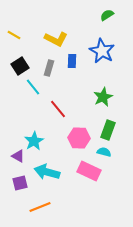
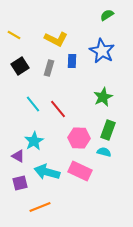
cyan line: moved 17 px down
pink rectangle: moved 9 px left
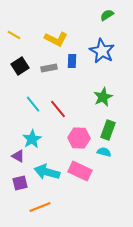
gray rectangle: rotated 63 degrees clockwise
cyan star: moved 2 px left, 2 px up
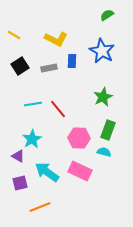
cyan line: rotated 60 degrees counterclockwise
cyan arrow: rotated 20 degrees clockwise
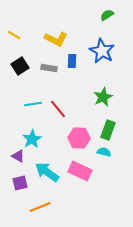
gray rectangle: rotated 21 degrees clockwise
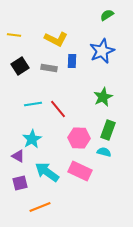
yellow line: rotated 24 degrees counterclockwise
blue star: rotated 20 degrees clockwise
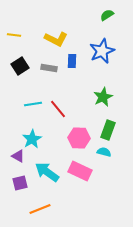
orange line: moved 2 px down
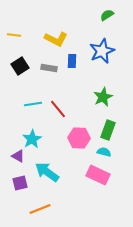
pink rectangle: moved 18 px right, 4 px down
